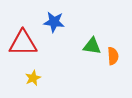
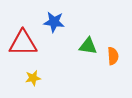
green triangle: moved 4 px left
yellow star: rotated 14 degrees clockwise
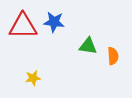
red triangle: moved 17 px up
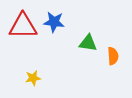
green triangle: moved 3 px up
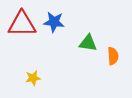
red triangle: moved 1 px left, 2 px up
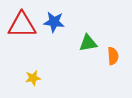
red triangle: moved 1 px down
green triangle: rotated 18 degrees counterclockwise
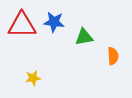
green triangle: moved 4 px left, 6 px up
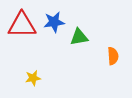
blue star: rotated 15 degrees counterclockwise
green triangle: moved 5 px left
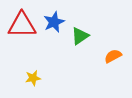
blue star: rotated 15 degrees counterclockwise
green triangle: moved 1 px right, 1 px up; rotated 24 degrees counterclockwise
orange semicircle: rotated 114 degrees counterclockwise
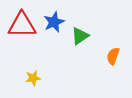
orange semicircle: rotated 42 degrees counterclockwise
